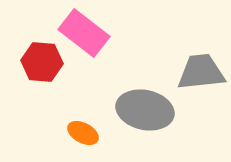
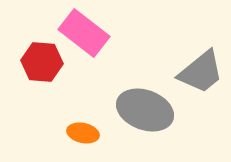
gray trapezoid: rotated 147 degrees clockwise
gray ellipse: rotated 8 degrees clockwise
orange ellipse: rotated 16 degrees counterclockwise
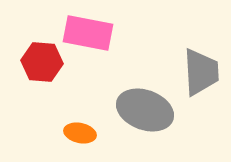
pink rectangle: moved 4 px right; rotated 27 degrees counterclockwise
gray trapezoid: rotated 54 degrees counterclockwise
orange ellipse: moved 3 px left
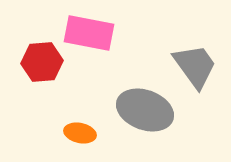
pink rectangle: moved 1 px right
red hexagon: rotated 9 degrees counterclockwise
gray trapezoid: moved 6 px left, 6 px up; rotated 33 degrees counterclockwise
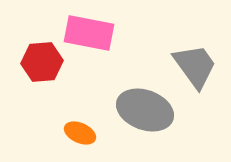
orange ellipse: rotated 12 degrees clockwise
